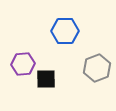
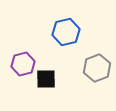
blue hexagon: moved 1 px right, 1 px down; rotated 12 degrees counterclockwise
purple hexagon: rotated 10 degrees counterclockwise
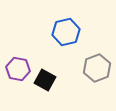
purple hexagon: moved 5 px left, 5 px down; rotated 25 degrees clockwise
black square: moved 1 px left, 1 px down; rotated 30 degrees clockwise
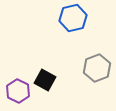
blue hexagon: moved 7 px right, 14 px up
purple hexagon: moved 22 px down; rotated 15 degrees clockwise
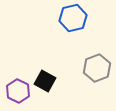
black square: moved 1 px down
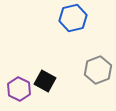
gray hexagon: moved 1 px right, 2 px down
purple hexagon: moved 1 px right, 2 px up
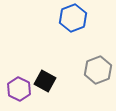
blue hexagon: rotated 8 degrees counterclockwise
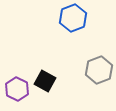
gray hexagon: moved 1 px right
purple hexagon: moved 2 px left
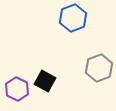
gray hexagon: moved 2 px up
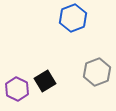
gray hexagon: moved 2 px left, 4 px down
black square: rotated 30 degrees clockwise
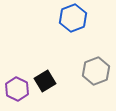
gray hexagon: moved 1 px left, 1 px up
